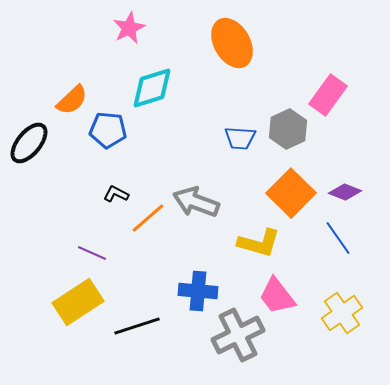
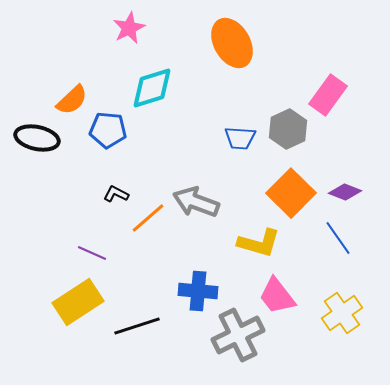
black ellipse: moved 8 px right, 5 px up; rotated 63 degrees clockwise
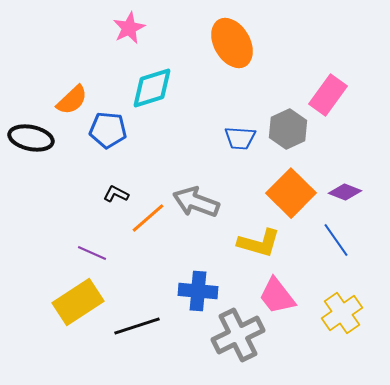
black ellipse: moved 6 px left
blue line: moved 2 px left, 2 px down
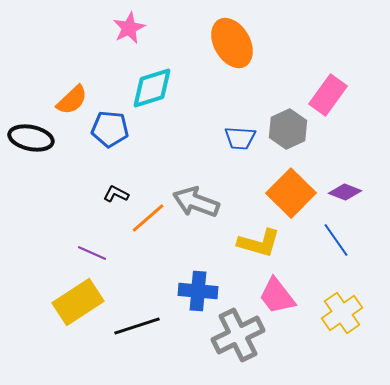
blue pentagon: moved 2 px right, 1 px up
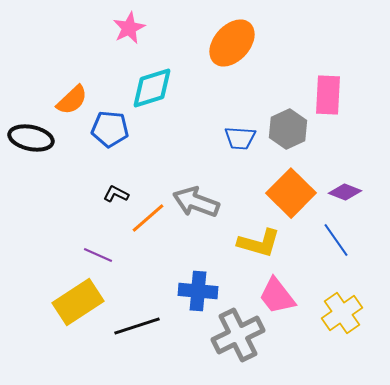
orange ellipse: rotated 72 degrees clockwise
pink rectangle: rotated 33 degrees counterclockwise
purple line: moved 6 px right, 2 px down
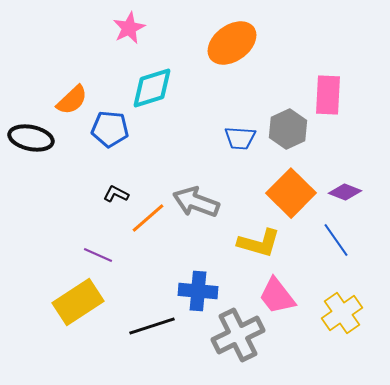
orange ellipse: rotated 12 degrees clockwise
black line: moved 15 px right
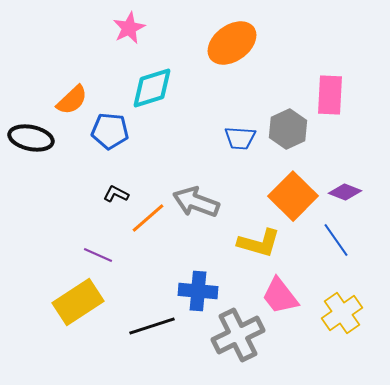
pink rectangle: moved 2 px right
blue pentagon: moved 2 px down
orange square: moved 2 px right, 3 px down
pink trapezoid: moved 3 px right
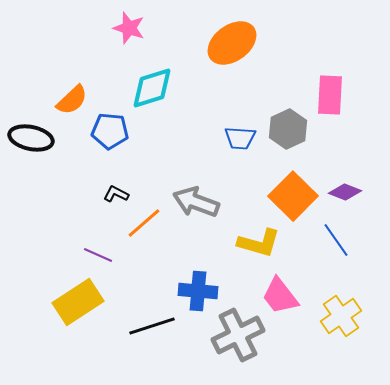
pink star: rotated 28 degrees counterclockwise
orange line: moved 4 px left, 5 px down
yellow cross: moved 1 px left, 3 px down
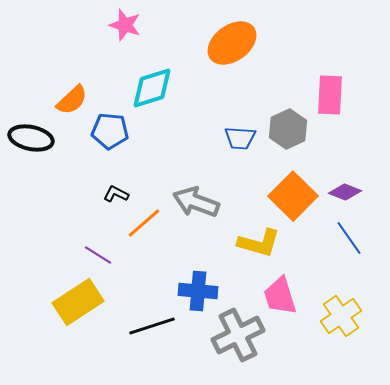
pink star: moved 4 px left, 3 px up
blue line: moved 13 px right, 2 px up
purple line: rotated 8 degrees clockwise
pink trapezoid: rotated 21 degrees clockwise
